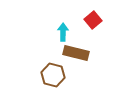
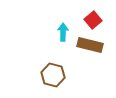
brown rectangle: moved 14 px right, 8 px up
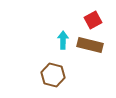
red square: rotated 12 degrees clockwise
cyan arrow: moved 8 px down
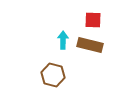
red square: rotated 30 degrees clockwise
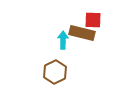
brown rectangle: moved 8 px left, 12 px up
brown hexagon: moved 2 px right, 3 px up; rotated 20 degrees clockwise
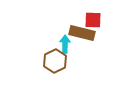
cyan arrow: moved 2 px right, 4 px down
brown hexagon: moved 11 px up
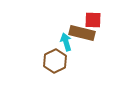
cyan arrow: moved 1 px right, 2 px up; rotated 18 degrees counterclockwise
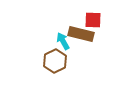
brown rectangle: moved 1 px left, 1 px down
cyan arrow: moved 3 px left, 1 px up; rotated 12 degrees counterclockwise
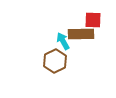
brown rectangle: rotated 15 degrees counterclockwise
